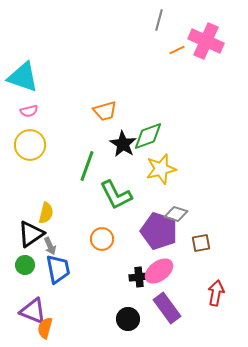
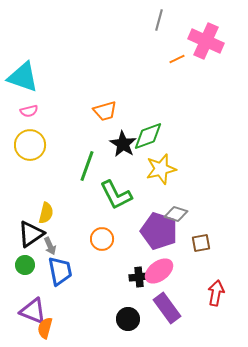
orange line: moved 9 px down
blue trapezoid: moved 2 px right, 2 px down
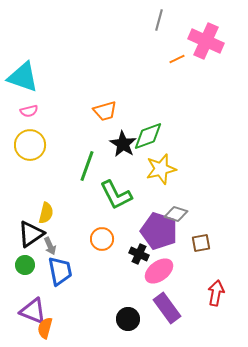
black cross: moved 23 px up; rotated 30 degrees clockwise
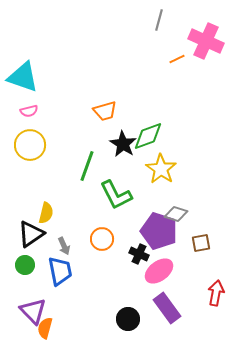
yellow star: rotated 24 degrees counterclockwise
gray arrow: moved 14 px right
purple triangle: rotated 24 degrees clockwise
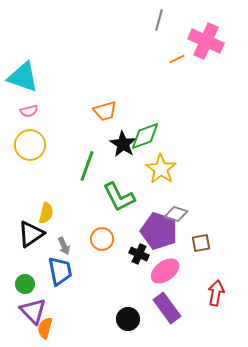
green diamond: moved 3 px left
green L-shape: moved 3 px right, 2 px down
green circle: moved 19 px down
pink ellipse: moved 6 px right
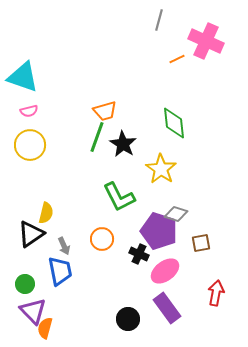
green diamond: moved 29 px right, 13 px up; rotated 76 degrees counterclockwise
green line: moved 10 px right, 29 px up
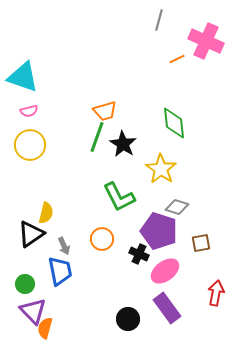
gray diamond: moved 1 px right, 7 px up
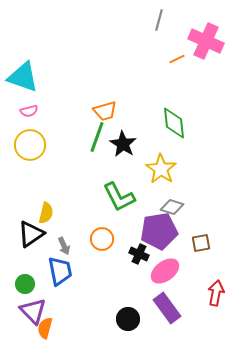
gray diamond: moved 5 px left
purple pentagon: rotated 27 degrees counterclockwise
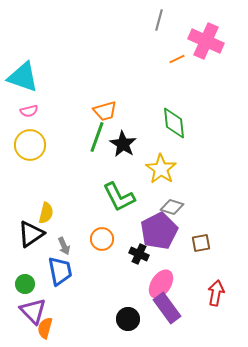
purple pentagon: rotated 18 degrees counterclockwise
pink ellipse: moved 4 px left, 13 px down; rotated 20 degrees counterclockwise
